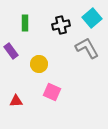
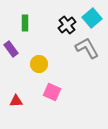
black cross: moved 6 px right; rotated 24 degrees counterclockwise
purple rectangle: moved 2 px up
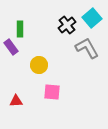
green rectangle: moved 5 px left, 6 px down
purple rectangle: moved 2 px up
yellow circle: moved 1 px down
pink square: rotated 18 degrees counterclockwise
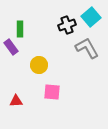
cyan square: moved 1 px left, 1 px up
black cross: rotated 18 degrees clockwise
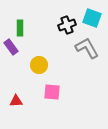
cyan square: moved 1 px right, 1 px down; rotated 30 degrees counterclockwise
green rectangle: moved 1 px up
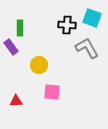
black cross: rotated 24 degrees clockwise
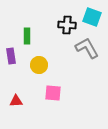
cyan square: moved 1 px up
green rectangle: moved 7 px right, 8 px down
purple rectangle: moved 9 px down; rotated 28 degrees clockwise
pink square: moved 1 px right, 1 px down
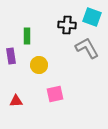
pink square: moved 2 px right, 1 px down; rotated 18 degrees counterclockwise
